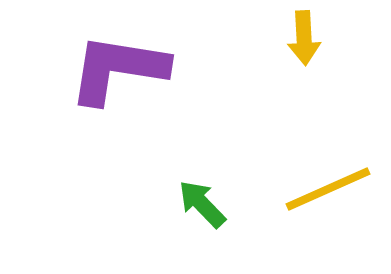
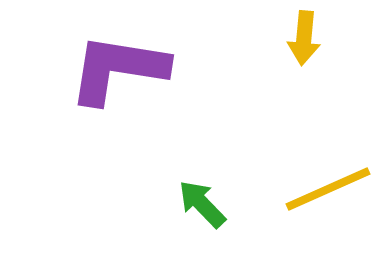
yellow arrow: rotated 8 degrees clockwise
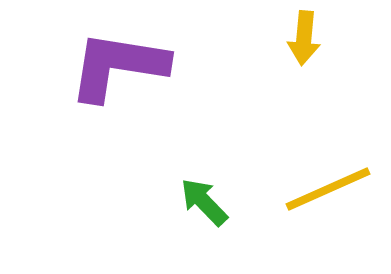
purple L-shape: moved 3 px up
green arrow: moved 2 px right, 2 px up
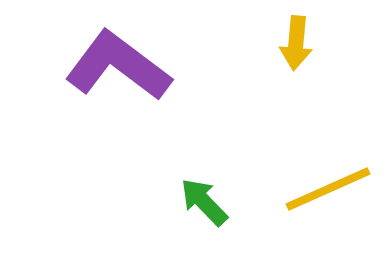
yellow arrow: moved 8 px left, 5 px down
purple L-shape: rotated 28 degrees clockwise
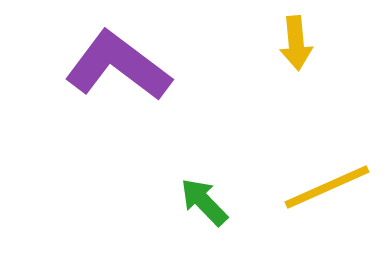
yellow arrow: rotated 10 degrees counterclockwise
yellow line: moved 1 px left, 2 px up
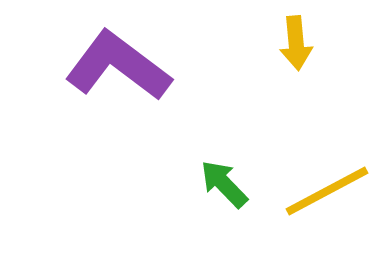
yellow line: moved 4 px down; rotated 4 degrees counterclockwise
green arrow: moved 20 px right, 18 px up
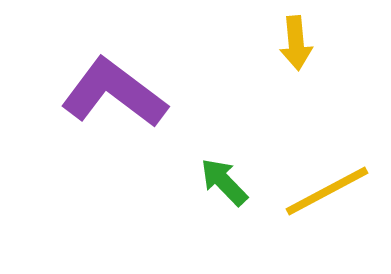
purple L-shape: moved 4 px left, 27 px down
green arrow: moved 2 px up
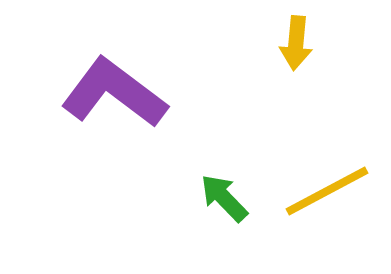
yellow arrow: rotated 10 degrees clockwise
green arrow: moved 16 px down
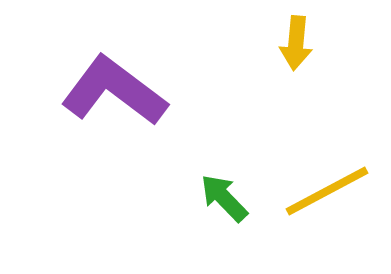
purple L-shape: moved 2 px up
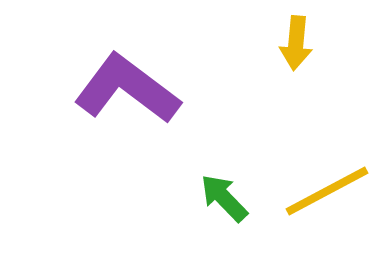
purple L-shape: moved 13 px right, 2 px up
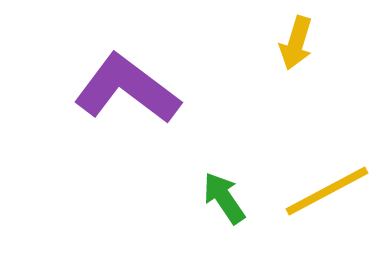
yellow arrow: rotated 12 degrees clockwise
green arrow: rotated 10 degrees clockwise
